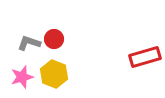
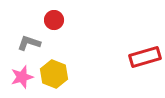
red circle: moved 19 px up
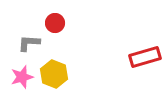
red circle: moved 1 px right, 3 px down
gray L-shape: rotated 15 degrees counterclockwise
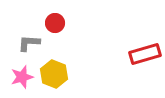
red rectangle: moved 3 px up
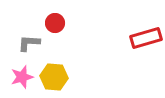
red rectangle: moved 1 px right, 16 px up
yellow hexagon: moved 3 px down; rotated 16 degrees counterclockwise
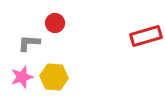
red rectangle: moved 2 px up
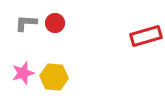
gray L-shape: moved 3 px left, 20 px up
pink star: moved 1 px right, 4 px up
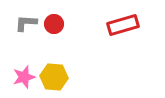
red circle: moved 1 px left, 1 px down
red rectangle: moved 23 px left, 11 px up
pink star: moved 1 px right, 4 px down
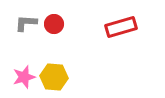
red rectangle: moved 2 px left, 2 px down
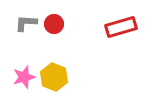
yellow hexagon: rotated 16 degrees clockwise
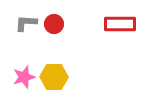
red rectangle: moved 1 px left, 3 px up; rotated 16 degrees clockwise
yellow hexagon: rotated 20 degrees counterclockwise
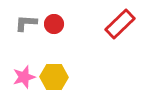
red rectangle: rotated 44 degrees counterclockwise
